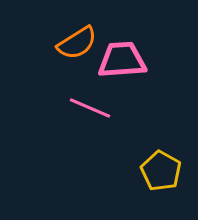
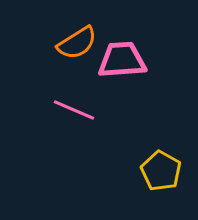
pink line: moved 16 px left, 2 px down
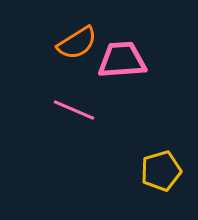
yellow pentagon: rotated 27 degrees clockwise
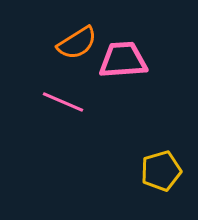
pink trapezoid: moved 1 px right
pink line: moved 11 px left, 8 px up
